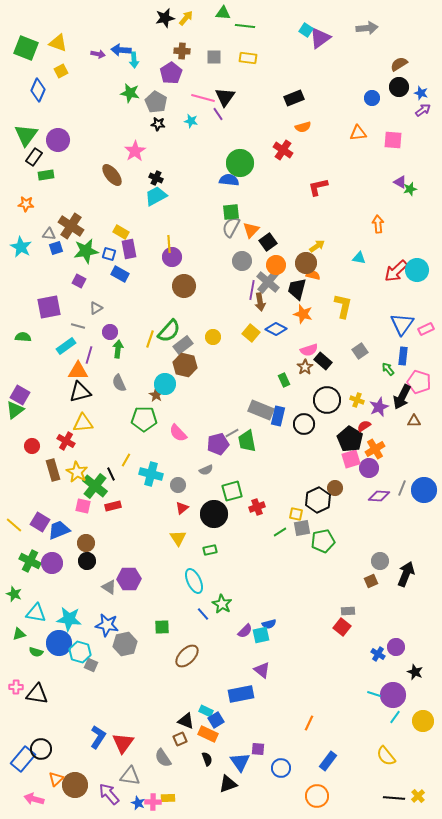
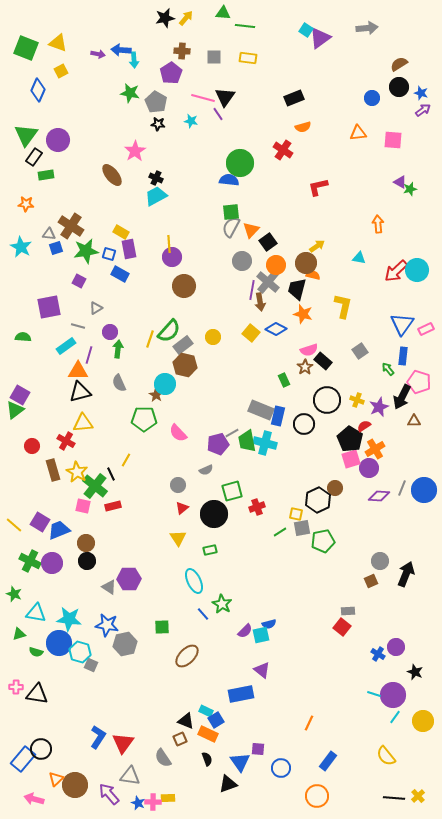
cyan cross at (151, 474): moved 114 px right, 31 px up
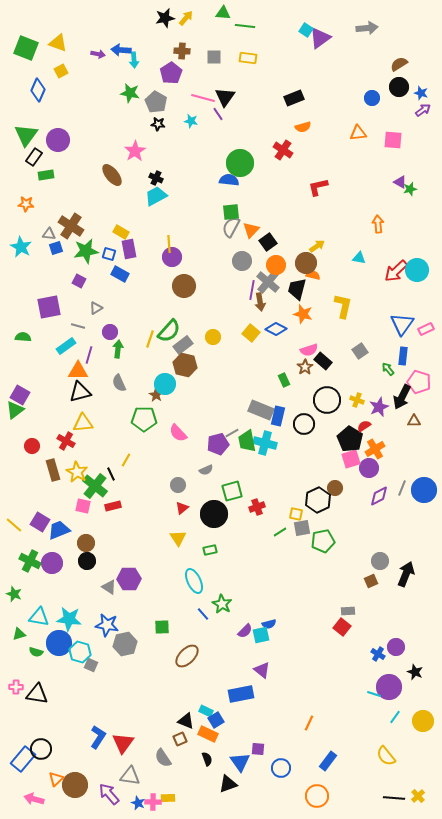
purple diamond at (379, 496): rotated 30 degrees counterclockwise
cyan triangle at (36, 613): moved 3 px right, 4 px down
purple circle at (393, 695): moved 4 px left, 8 px up
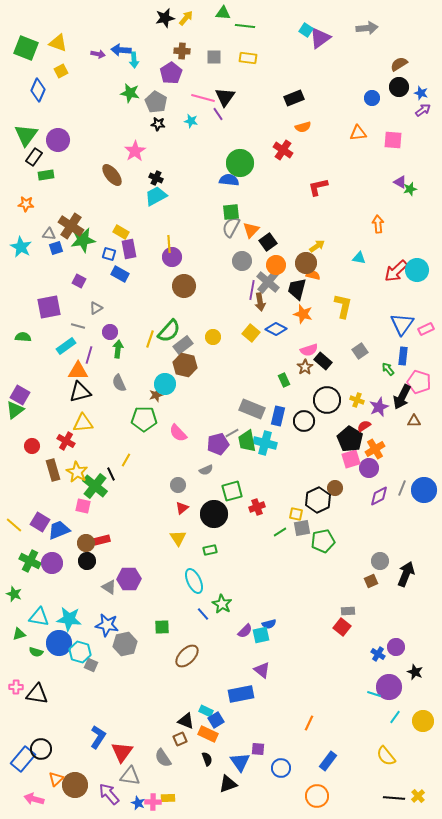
green star at (86, 251): moved 3 px left, 11 px up
brown star at (156, 395): rotated 24 degrees clockwise
gray rectangle at (261, 410): moved 9 px left, 1 px up
black circle at (304, 424): moved 3 px up
red rectangle at (113, 506): moved 11 px left, 34 px down
red triangle at (123, 743): moved 1 px left, 9 px down
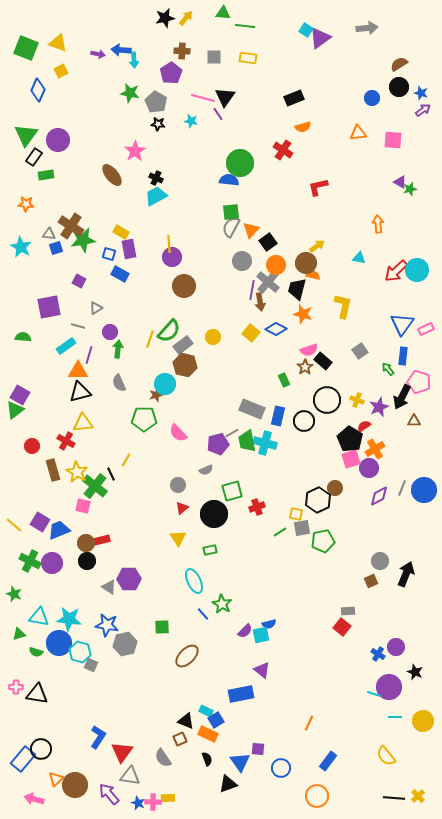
cyan line at (395, 717): rotated 56 degrees clockwise
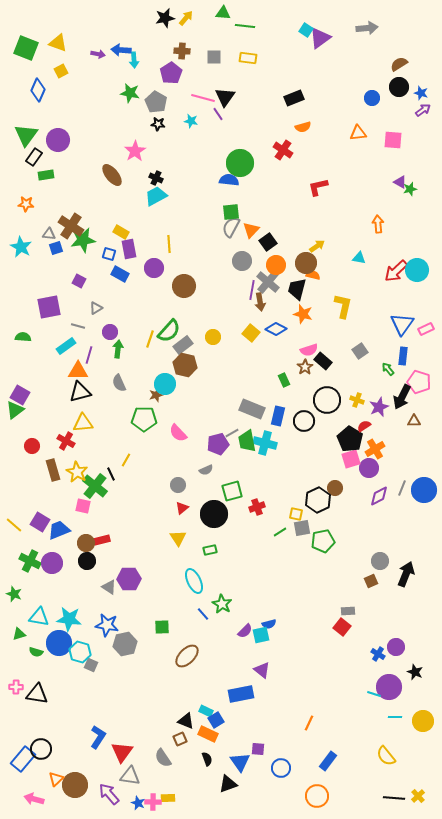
purple circle at (172, 257): moved 18 px left, 11 px down
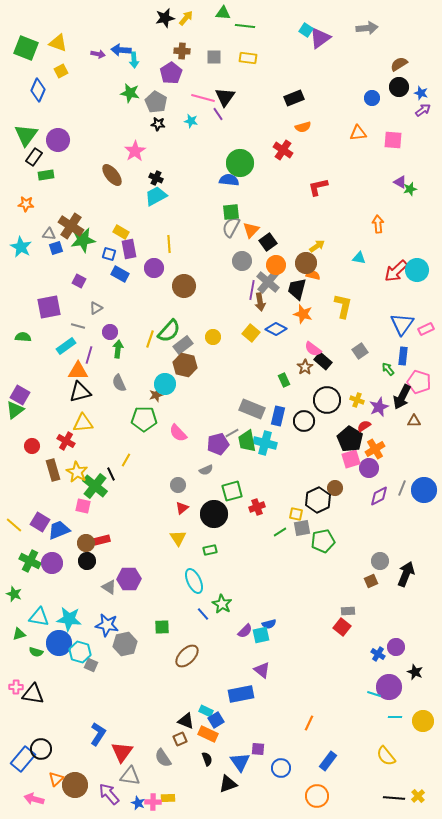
pink semicircle at (309, 350): moved 4 px right, 1 px up; rotated 54 degrees clockwise
black triangle at (37, 694): moved 4 px left
blue L-shape at (98, 737): moved 3 px up
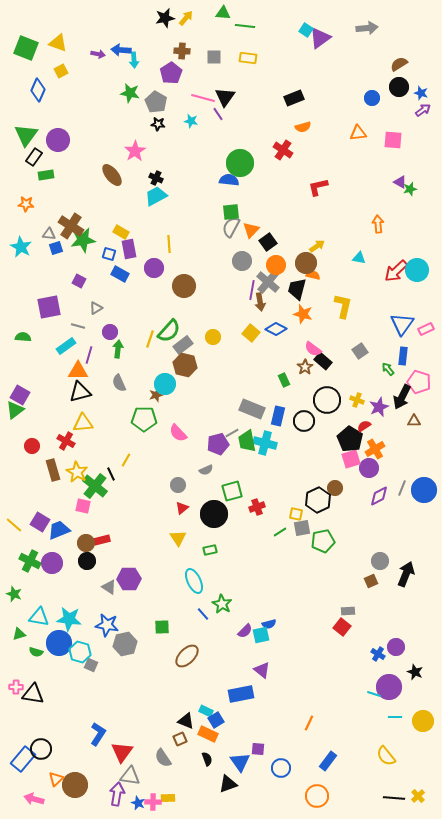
purple arrow at (109, 794): moved 8 px right; rotated 50 degrees clockwise
